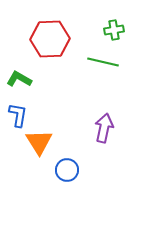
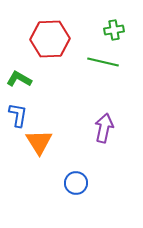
blue circle: moved 9 px right, 13 px down
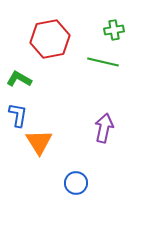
red hexagon: rotated 9 degrees counterclockwise
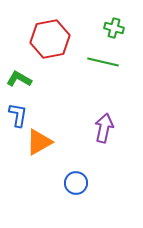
green cross: moved 2 px up; rotated 24 degrees clockwise
orange triangle: rotated 32 degrees clockwise
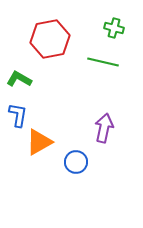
blue circle: moved 21 px up
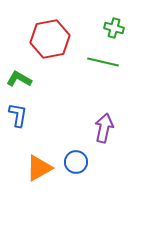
orange triangle: moved 26 px down
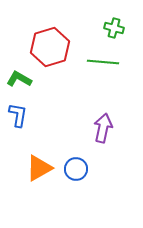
red hexagon: moved 8 px down; rotated 6 degrees counterclockwise
green line: rotated 8 degrees counterclockwise
purple arrow: moved 1 px left
blue circle: moved 7 px down
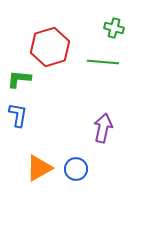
green L-shape: rotated 25 degrees counterclockwise
